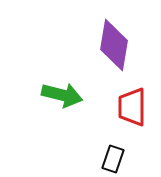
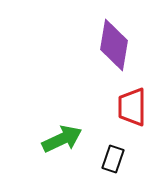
green arrow: moved 44 px down; rotated 39 degrees counterclockwise
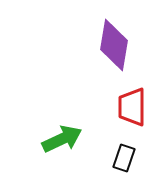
black rectangle: moved 11 px right, 1 px up
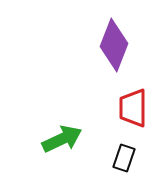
purple diamond: rotated 12 degrees clockwise
red trapezoid: moved 1 px right, 1 px down
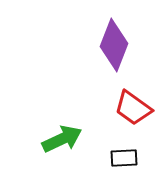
red trapezoid: rotated 54 degrees counterclockwise
black rectangle: rotated 68 degrees clockwise
